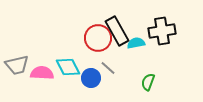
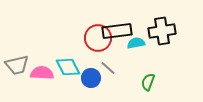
black rectangle: rotated 68 degrees counterclockwise
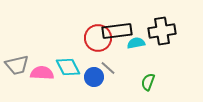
blue circle: moved 3 px right, 1 px up
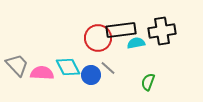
black rectangle: moved 4 px right, 1 px up
gray trapezoid: rotated 120 degrees counterclockwise
blue circle: moved 3 px left, 2 px up
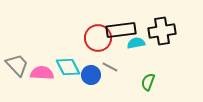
gray line: moved 2 px right, 1 px up; rotated 14 degrees counterclockwise
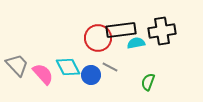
pink semicircle: moved 1 px right, 1 px down; rotated 45 degrees clockwise
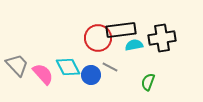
black cross: moved 7 px down
cyan semicircle: moved 2 px left, 2 px down
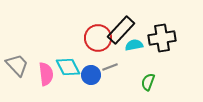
black rectangle: rotated 40 degrees counterclockwise
gray line: rotated 49 degrees counterclockwise
pink semicircle: moved 3 px right; rotated 35 degrees clockwise
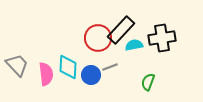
cyan diamond: rotated 30 degrees clockwise
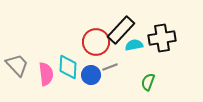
red circle: moved 2 px left, 4 px down
